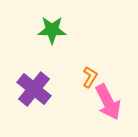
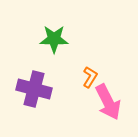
green star: moved 2 px right, 9 px down
purple cross: rotated 24 degrees counterclockwise
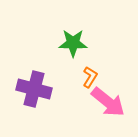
green star: moved 19 px right, 4 px down
pink arrow: rotated 24 degrees counterclockwise
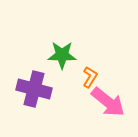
green star: moved 11 px left, 12 px down
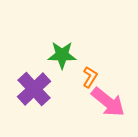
purple cross: rotated 32 degrees clockwise
